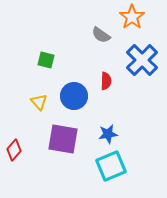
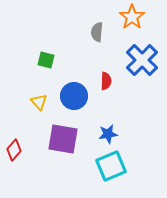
gray semicircle: moved 4 px left, 3 px up; rotated 60 degrees clockwise
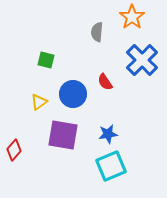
red semicircle: moved 1 px left, 1 px down; rotated 144 degrees clockwise
blue circle: moved 1 px left, 2 px up
yellow triangle: rotated 36 degrees clockwise
purple square: moved 4 px up
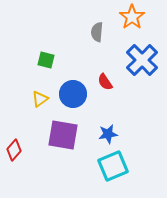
yellow triangle: moved 1 px right, 3 px up
cyan square: moved 2 px right
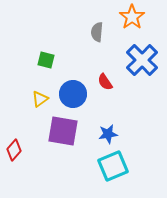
purple square: moved 4 px up
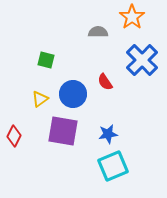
gray semicircle: moved 1 px right; rotated 84 degrees clockwise
red diamond: moved 14 px up; rotated 15 degrees counterclockwise
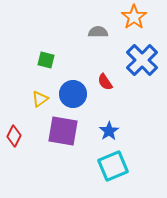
orange star: moved 2 px right
blue star: moved 1 px right, 3 px up; rotated 24 degrees counterclockwise
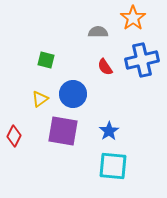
orange star: moved 1 px left, 1 px down
blue cross: rotated 32 degrees clockwise
red semicircle: moved 15 px up
cyan square: rotated 28 degrees clockwise
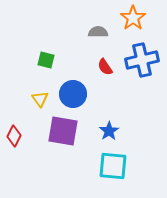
yellow triangle: rotated 30 degrees counterclockwise
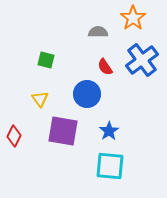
blue cross: rotated 24 degrees counterclockwise
blue circle: moved 14 px right
cyan square: moved 3 px left
